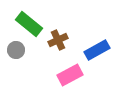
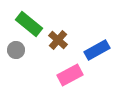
brown cross: rotated 24 degrees counterclockwise
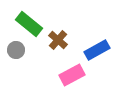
pink rectangle: moved 2 px right
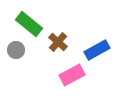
brown cross: moved 2 px down
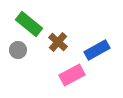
gray circle: moved 2 px right
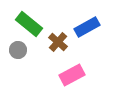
blue rectangle: moved 10 px left, 23 px up
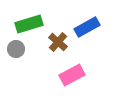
green rectangle: rotated 56 degrees counterclockwise
gray circle: moved 2 px left, 1 px up
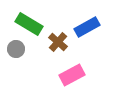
green rectangle: rotated 48 degrees clockwise
